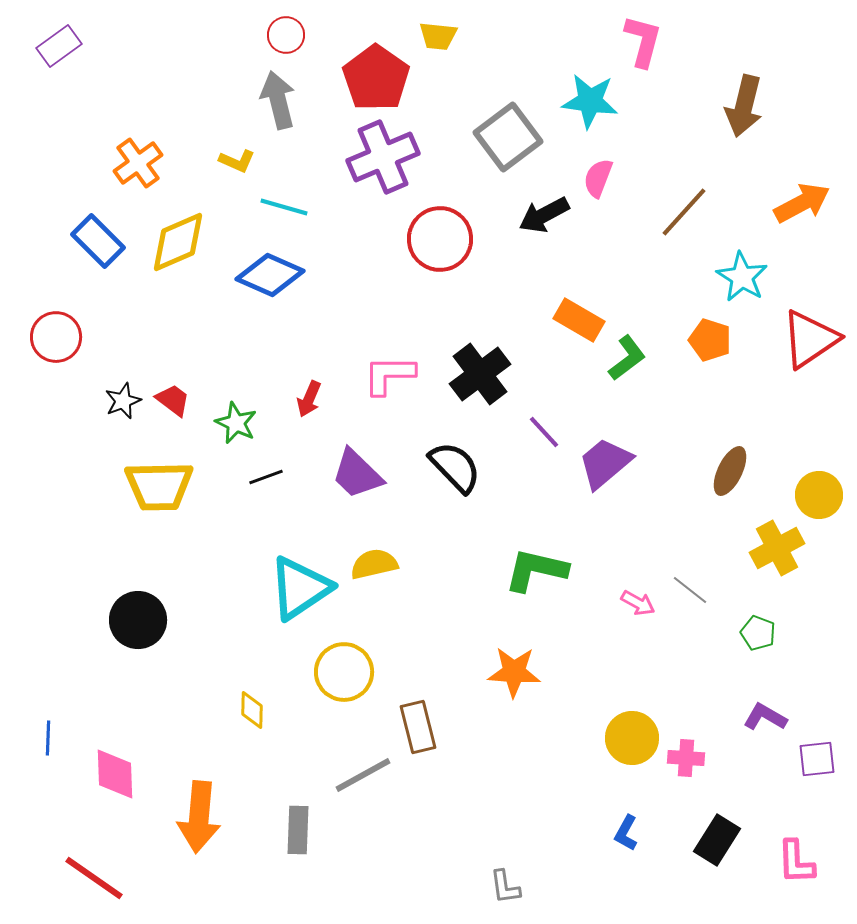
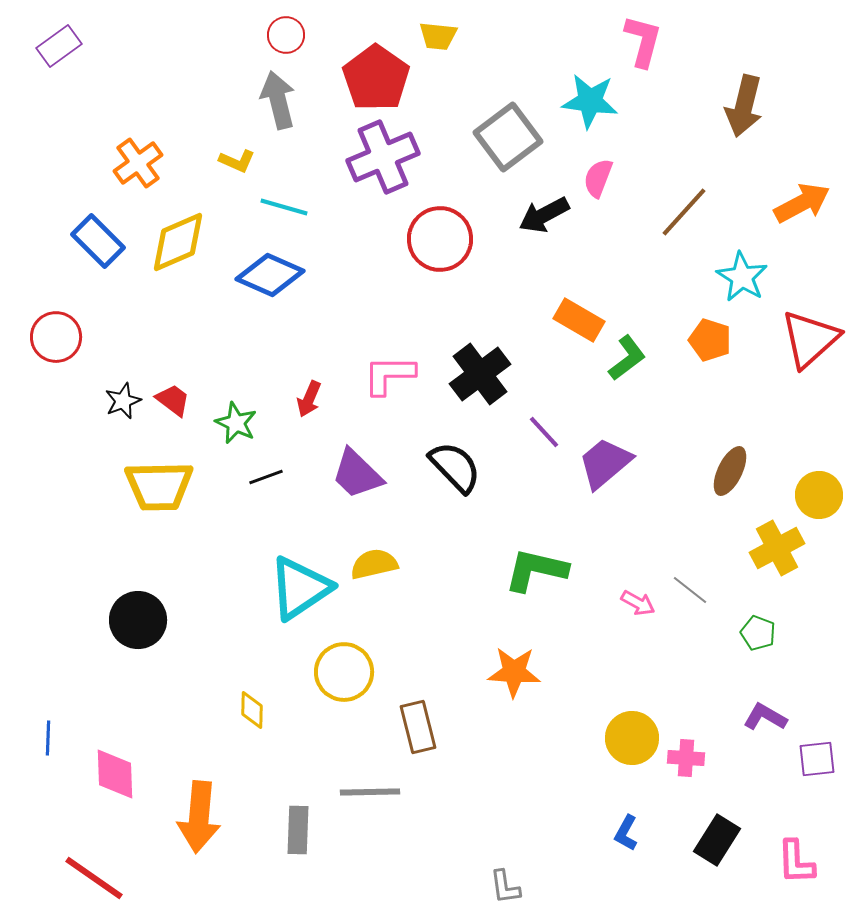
red triangle at (810, 339): rotated 8 degrees counterclockwise
gray line at (363, 775): moved 7 px right, 17 px down; rotated 28 degrees clockwise
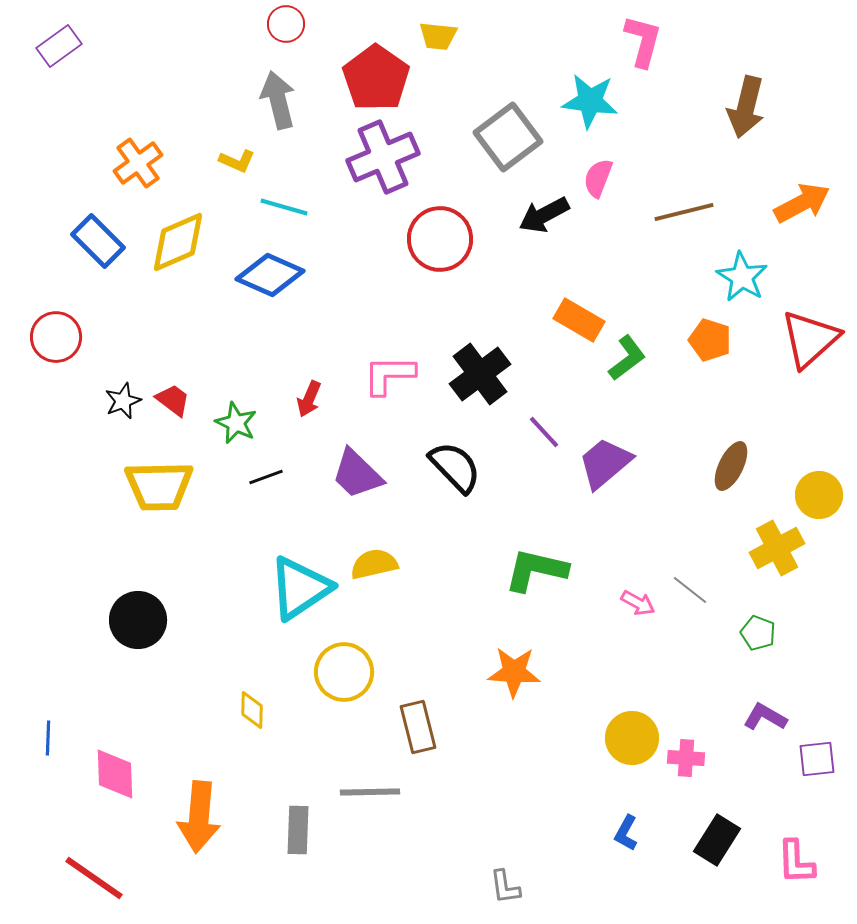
red circle at (286, 35): moved 11 px up
brown arrow at (744, 106): moved 2 px right, 1 px down
brown line at (684, 212): rotated 34 degrees clockwise
brown ellipse at (730, 471): moved 1 px right, 5 px up
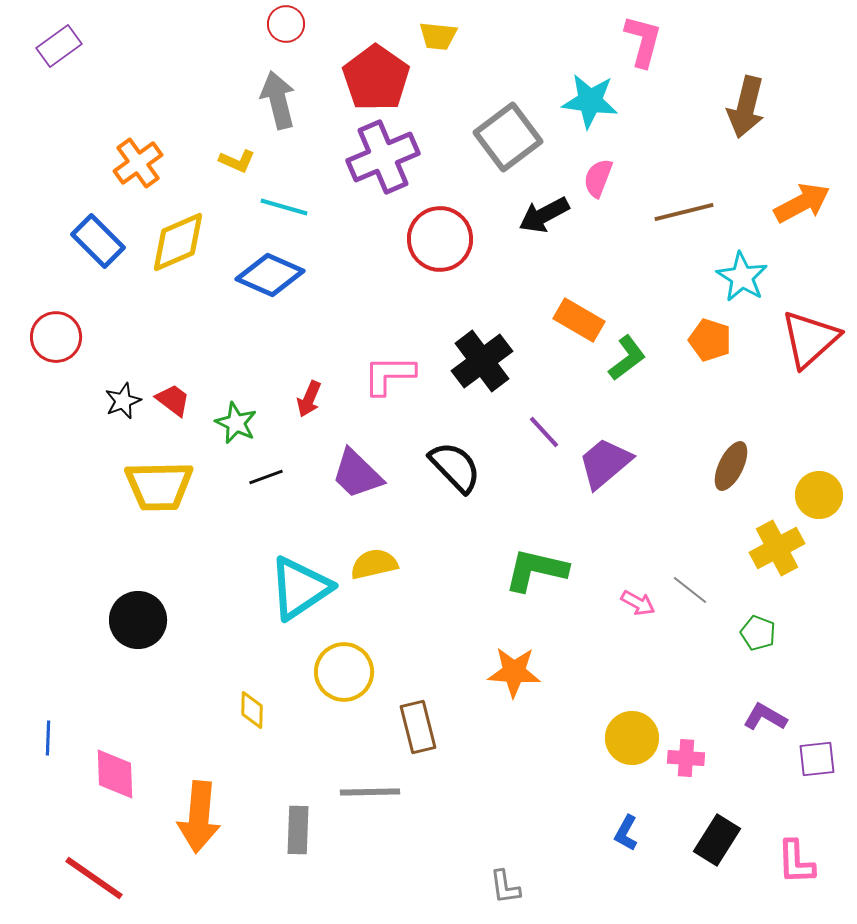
black cross at (480, 374): moved 2 px right, 13 px up
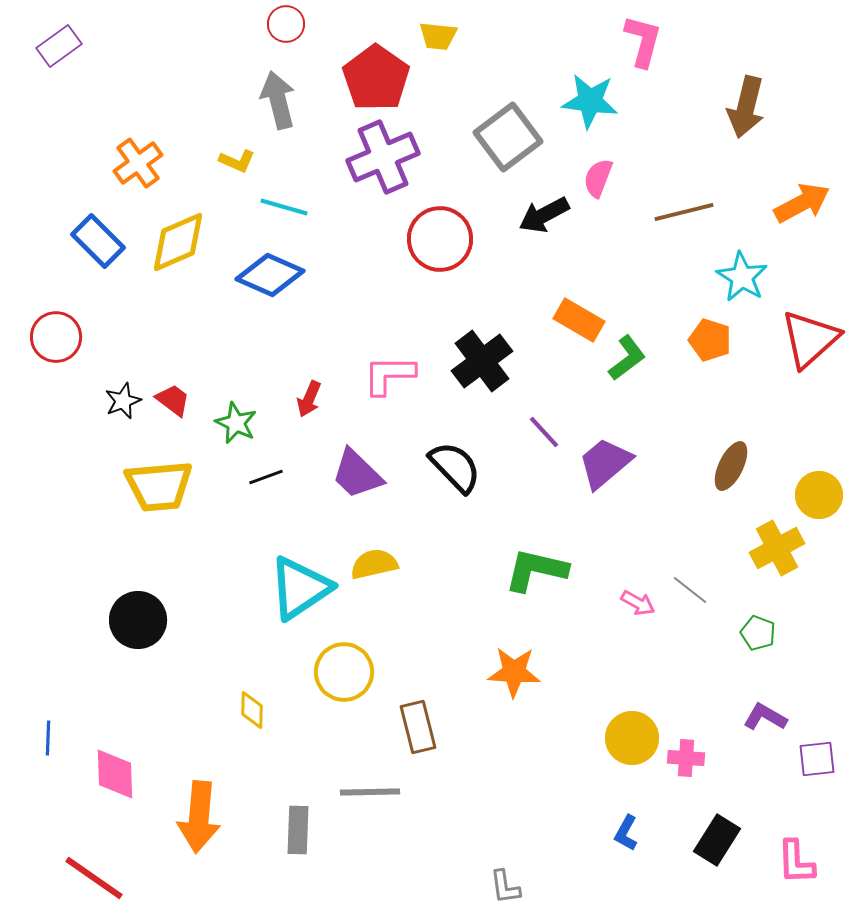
yellow trapezoid at (159, 486): rotated 4 degrees counterclockwise
